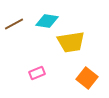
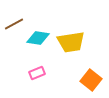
cyan diamond: moved 9 px left, 17 px down
orange square: moved 4 px right, 2 px down
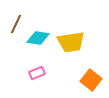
brown line: moved 2 px right; rotated 36 degrees counterclockwise
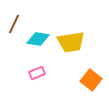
brown line: moved 2 px left
cyan diamond: moved 1 px down
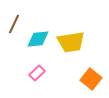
cyan diamond: rotated 15 degrees counterclockwise
pink rectangle: rotated 21 degrees counterclockwise
orange square: moved 1 px up
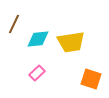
orange square: rotated 20 degrees counterclockwise
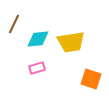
pink rectangle: moved 5 px up; rotated 28 degrees clockwise
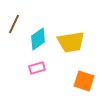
cyan diamond: rotated 30 degrees counterclockwise
orange square: moved 7 px left, 2 px down
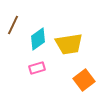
brown line: moved 1 px left, 1 px down
yellow trapezoid: moved 2 px left, 2 px down
orange square: moved 1 px up; rotated 35 degrees clockwise
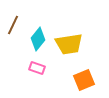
cyan diamond: rotated 15 degrees counterclockwise
pink rectangle: rotated 35 degrees clockwise
orange square: rotated 15 degrees clockwise
